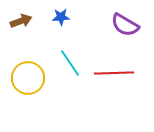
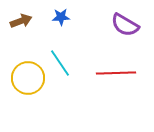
cyan line: moved 10 px left
red line: moved 2 px right
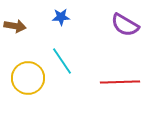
brown arrow: moved 6 px left, 5 px down; rotated 30 degrees clockwise
cyan line: moved 2 px right, 2 px up
red line: moved 4 px right, 9 px down
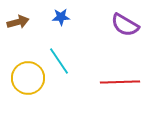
brown arrow: moved 3 px right, 4 px up; rotated 25 degrees counterclockwise
cyan line: moved 3 px left
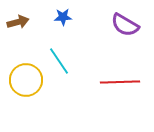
blue star: moved 2 px right
yellow circle: moved 2 px left, 2 px down
